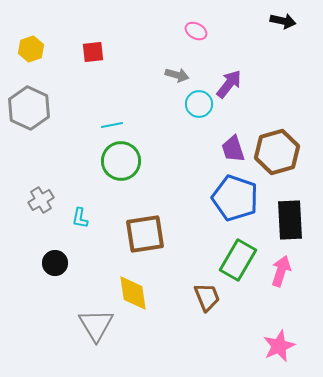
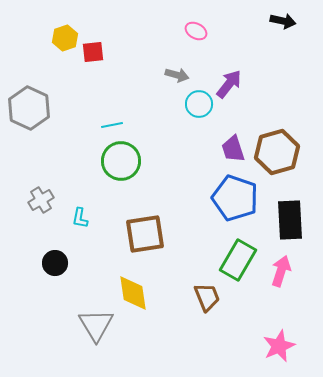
yellow hexagon: moved 34 px right, 11 px up
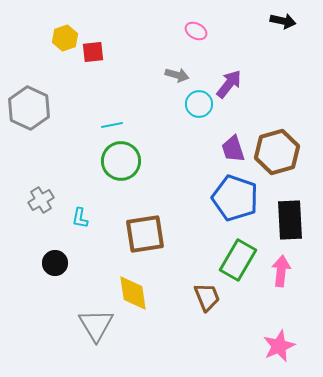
pink arrow: rotated 12 degrees counterclockwise
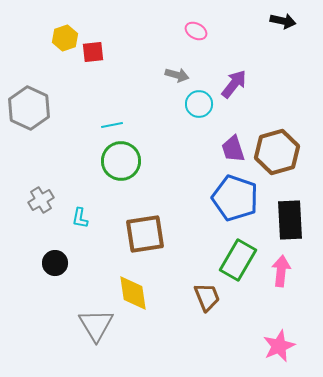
purple arrow: moved 5 px right
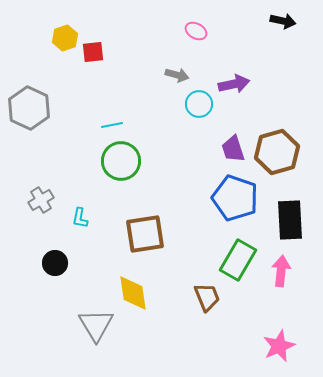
purple arrow: rotated 40 degrees clockwise
